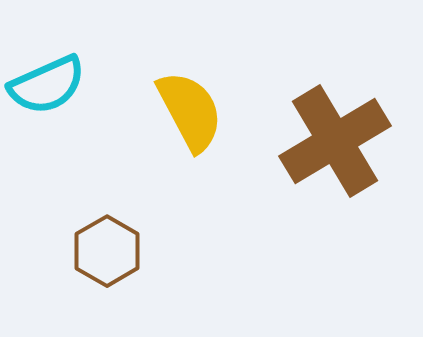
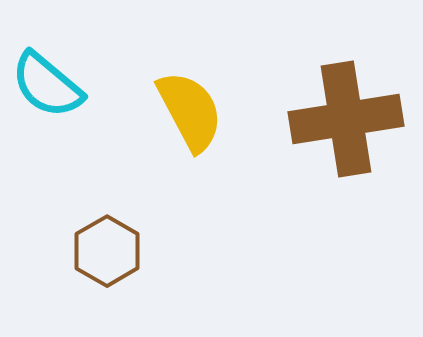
cyan semicircle: rotated 64 degrees clockwise
brown cross: moved 11 px right, 22 px up; rotated 22 degrees clockwise
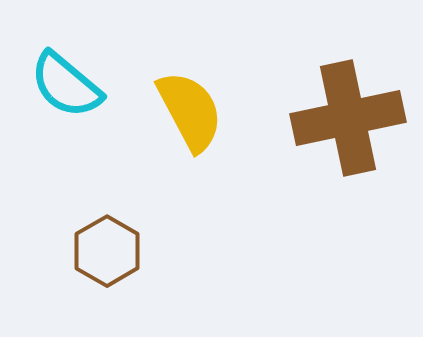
cyan semicircle: moved 19 px right
brown cross: moved 2 px right, 1 px up; rotated 3 degrees counterclockwise
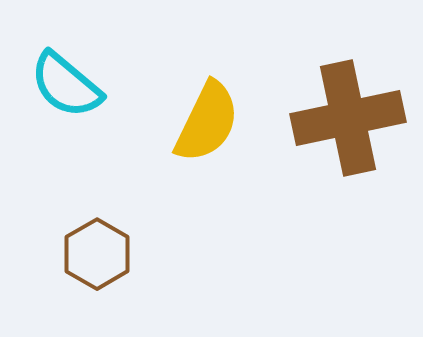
yellow semicircle: moved 17 px right, 11 px down; rotated 54 degrees clockwise
brown hexagon: moved 10 px left, 3 px down
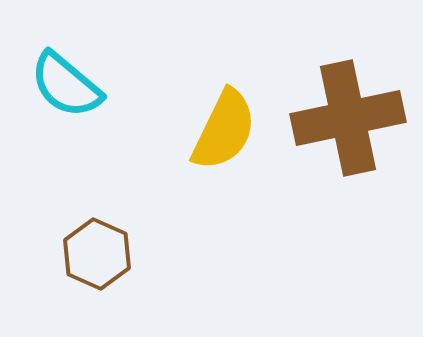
yellow semicircle: moved 17 px right, 8 px down
brown hexagon: rotated 6 degrees counterclockwise
